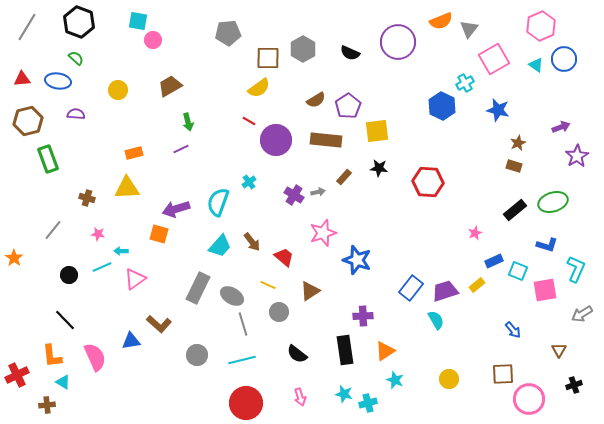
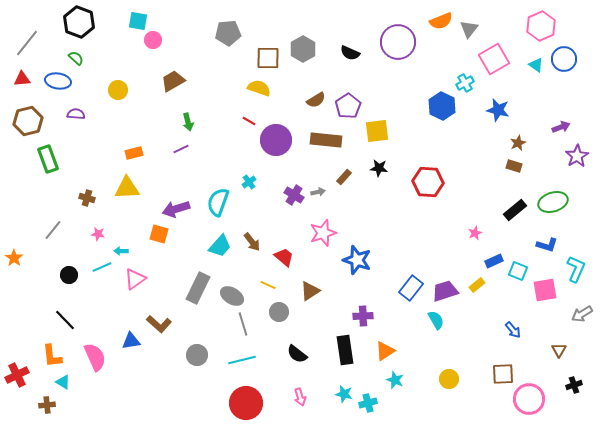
gray line at (27, 27): moved 16 px down; rotated 8 degrees clockwise
brown trapezoid at (170, 86): moved 3 px right, 5 px up
yellow semicircle at (259, 88): rotated 125 degrees counterclockwise
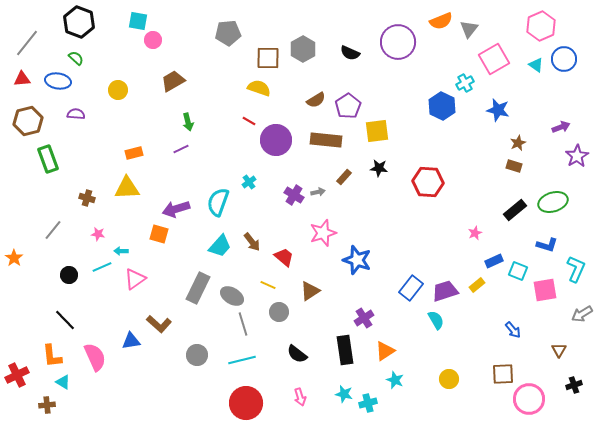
purple cross at (363, 316): moved 1 px right, 2 px down; rotated 30 degrees counterclockwise
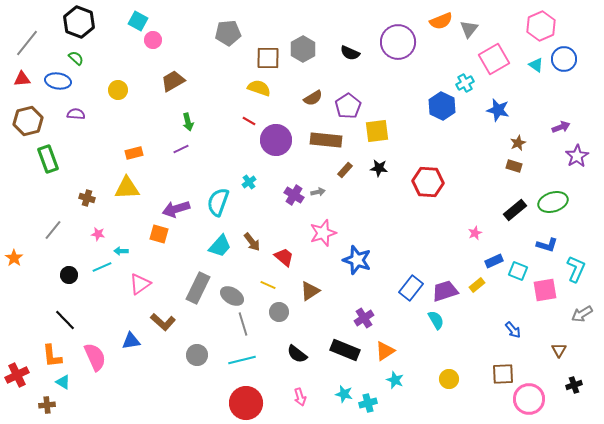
cyan square at (138, 21): rotated 18 degrees clockwise
brown semicircle at (316, 100): moved 3 px left, 2 px up
brown rectangle at (344, 177): moved 1 px right, 7 px up
pink triangle at (135, 279): moved 5 px right, 5 px down
brown L-shape at (159, 324): moved 4 px right, 2 px up
black rectangle at (345, 350): rotated 60 degrees counterclockwise
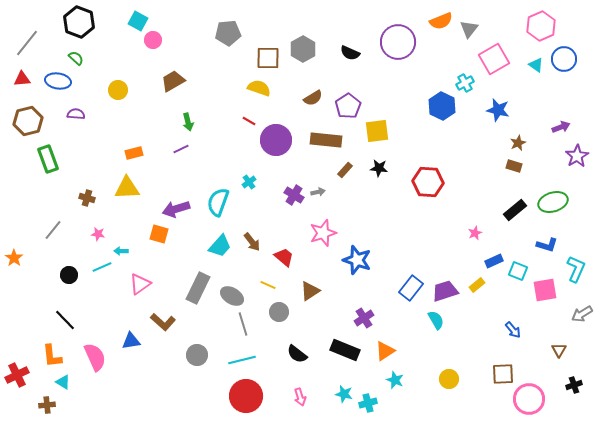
red circle at (246, 403): moved 7 px up
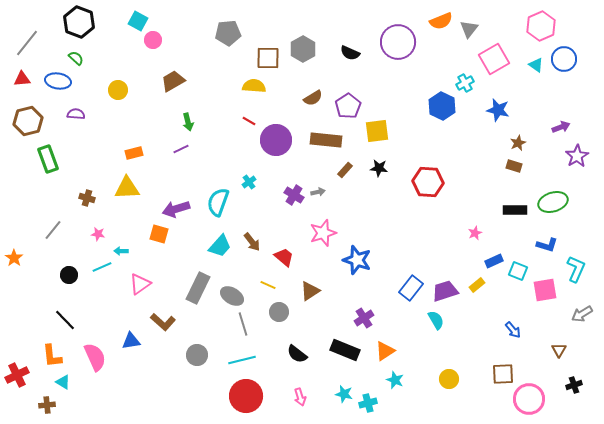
yellow semicircle at (259, 88): moved 5 px left, 2 px up; rotated 15 degrees counterclockwise
black rectangle at (515, 210): rotated 40 degrees clockwise
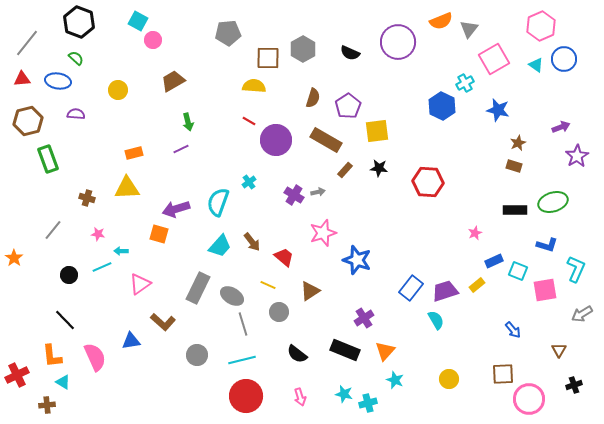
brown semicircle at (313, 98): rotated 42 degrees counterclockwise
brown rectangle at (326, 140): rotated 24 degrees clockwise
orange triangle at (385, 351): rotated 15 degrees counterclockwise
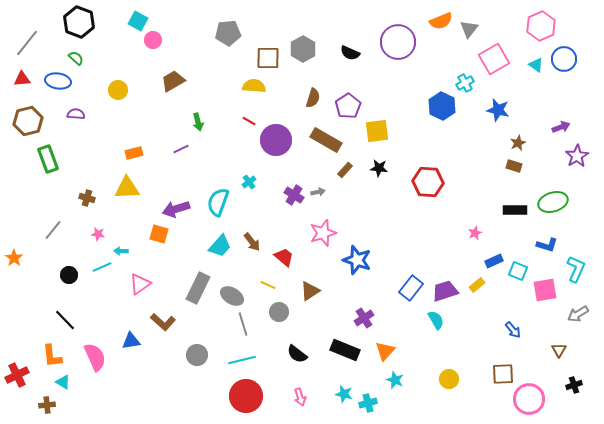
green arrow at (188, 122): moved 10 px right
gray arrow at (582, 314): moved 4 px left
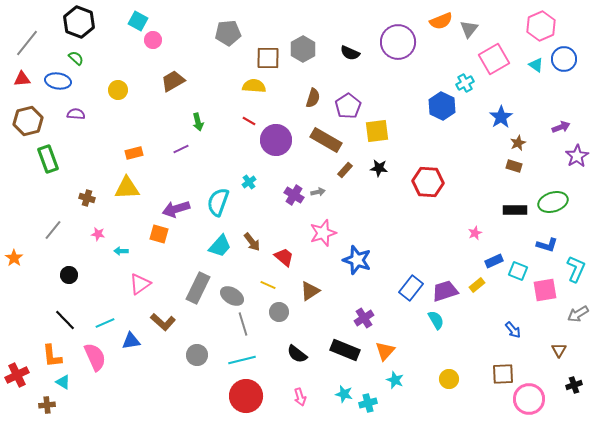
blue star at (498, 110): moved 3 px right, 7 px down; rotated 25 degrees clockwise
cyan line at (102, 267): moved 3 px right, 56 px down
